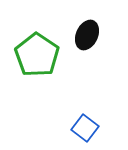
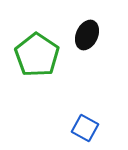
blue square: rotated 8 degrees counterclockwise
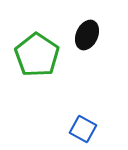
blue square: moved 2 px left, 1 px down
